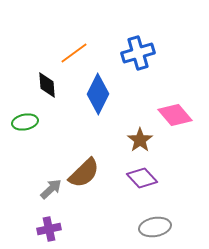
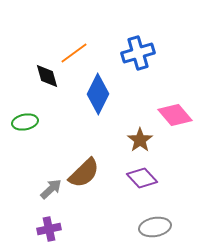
black diamond: moved 9 px up; rotated 12 degrees counterclockwise
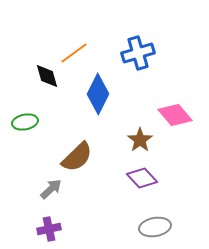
brown semicircle: moved 7 px left, 16 px up
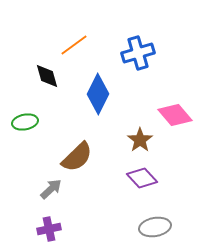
orange line: moved 8 px up
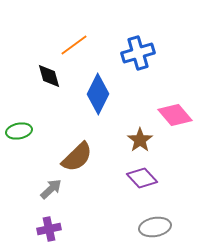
black diamond: moved 2 px right
green ellipse: moved 6 px left, 9 px down
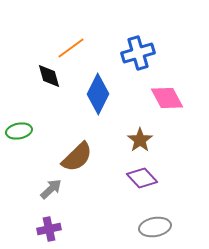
orange line: moved 3 px left, 3 px down
pink diamond: moved 8 px left, 17 px up; rotated 12 degrees clockwise
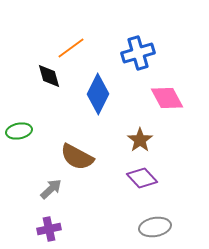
brown semicircle: rotated 72 degrees clockwise
